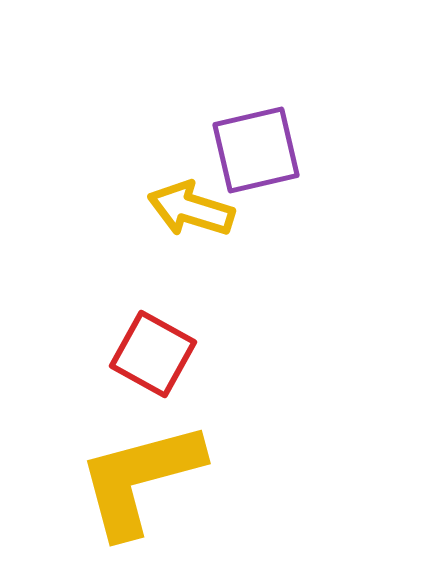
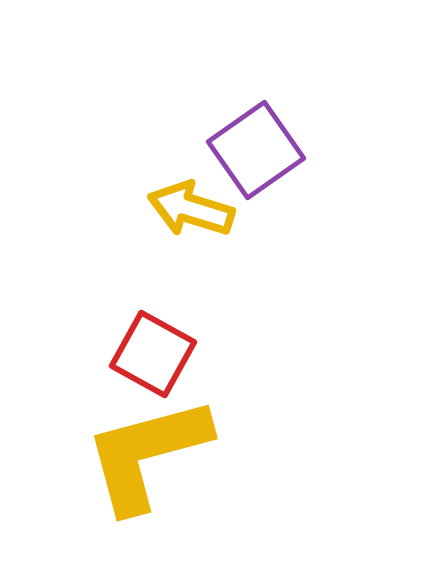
purple square: rotated 22 degrees counterclockwise
yellow L-shape: moved 7 px right, 25 px up
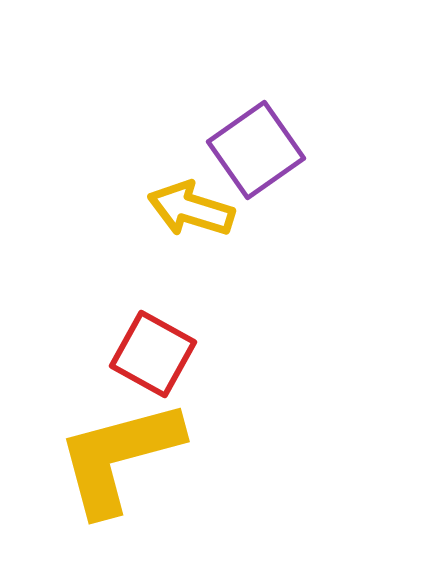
yellow L-shape: moved 28 px left, 3 px down
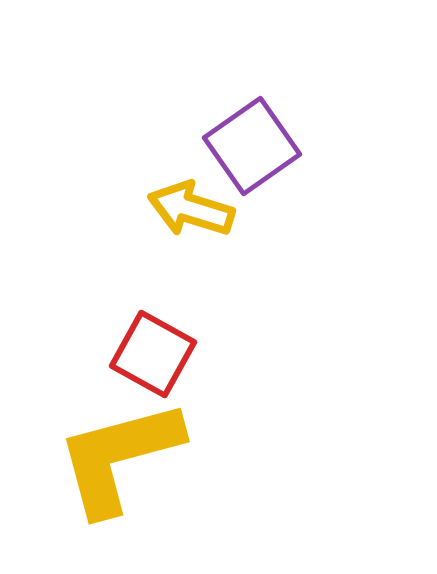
purple square: moved 4 px left, 4 px up
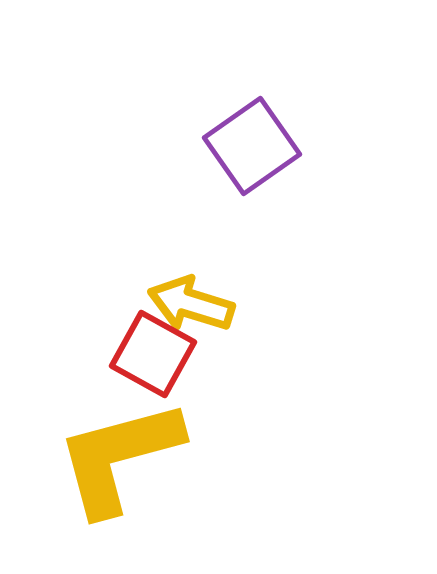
yellow arrow: moved 95 px down
